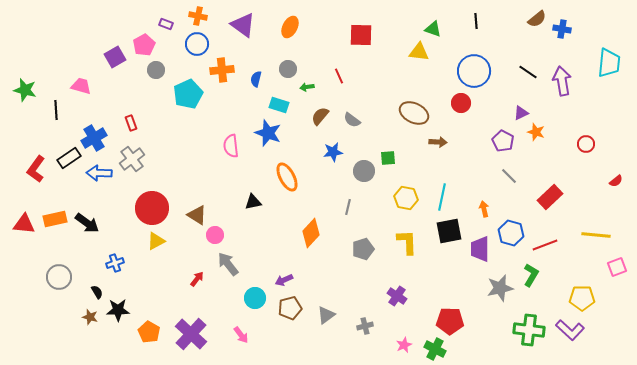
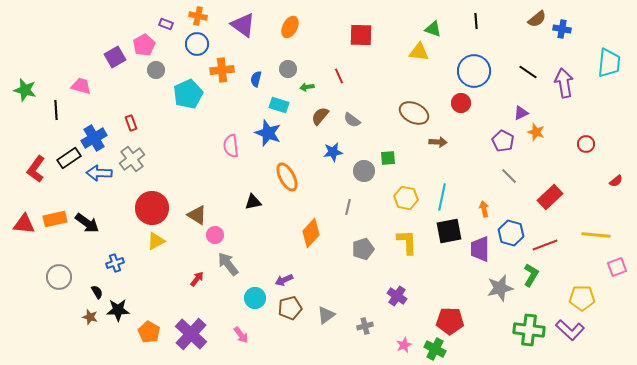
purple arrow at (562, 81): moved 2 px right, 2 px down
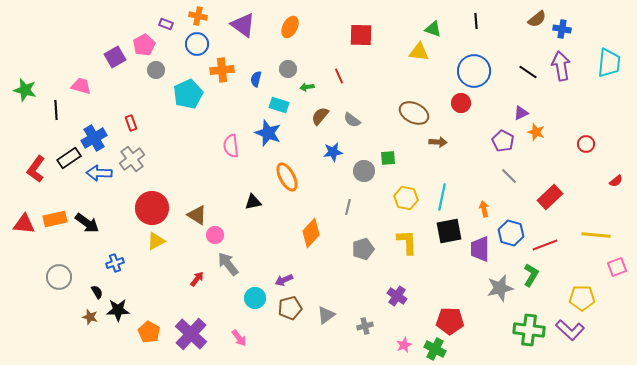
purple arrow at (564, 83): moved 3 px left, 17 px up
pink arrow at (241, 335): moved 2 px left, 3 px down
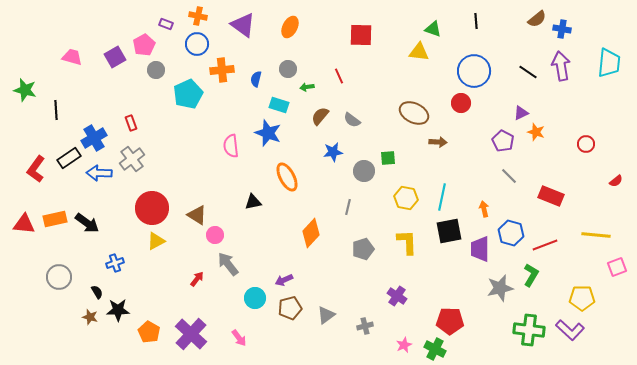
pink trapezoid at (81, 86): moved 9 px left, 29 px up
red rectangle at (550, 197): moved 1 px right, 1 px up; rotated 65 degrees clockwise
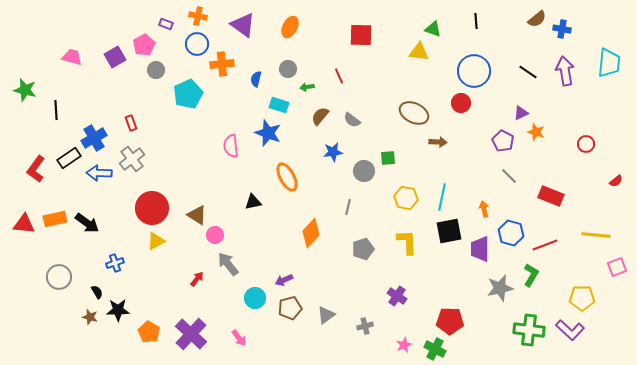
purple arrow at (561, 66): moved 4 px right, 5 px down
orange cross at (222, 70): moved 6 px up
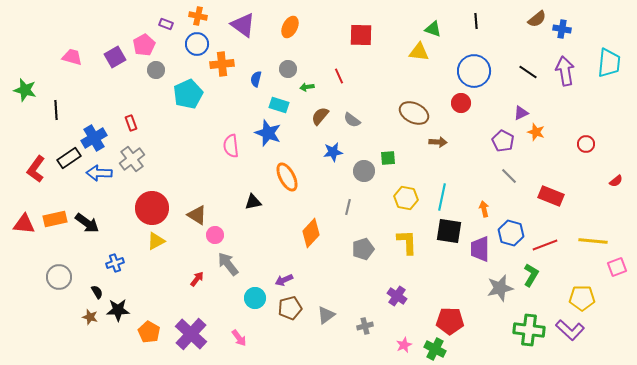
black square at (449, 231): rotated 20 degrees clockwise
yellow line at (596, 235): moved 3 px left, 6 px down
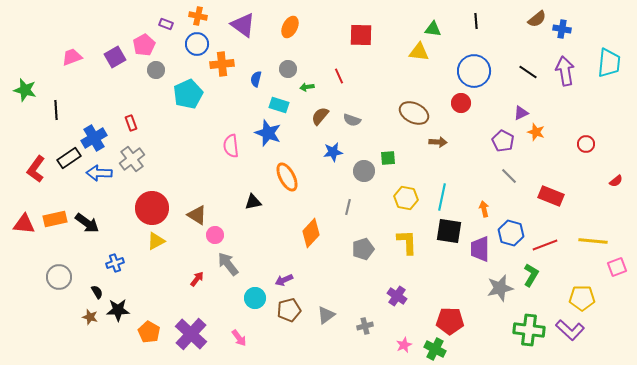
green triangle at (433, 29): rotated 12 degrees counterclockwise
pink trapezoid at (72, 57): rotated 35 degrees counterclockwise
gray semicircle at (352, 120): rotated 18 degrees counterclockwise
brown pentagon at (290, 308): moved 1 px left, 2 px down
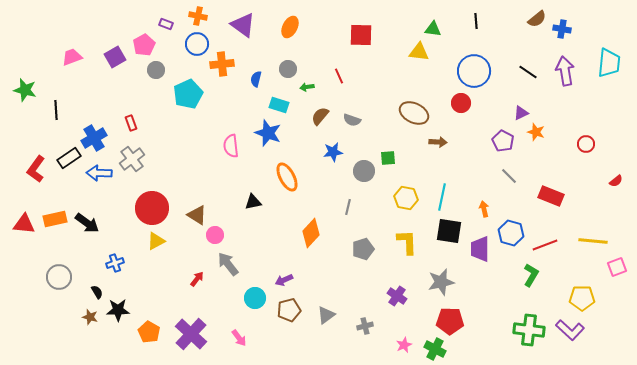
gray star at (500, 288): moved 59 px left, 6 px up
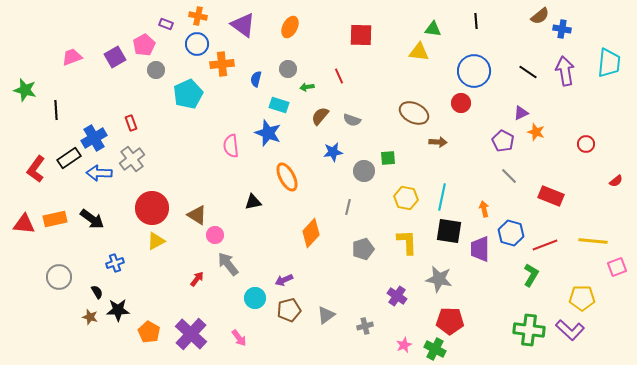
brown semicircle at (537, 19): moved 3 px right, 3 px up
black arrow at (87, 223): moved 5 px right, 4 px up
gray star at (441, 282): moved 2 px left, 3 px up; rotated 24 degrees clockwise
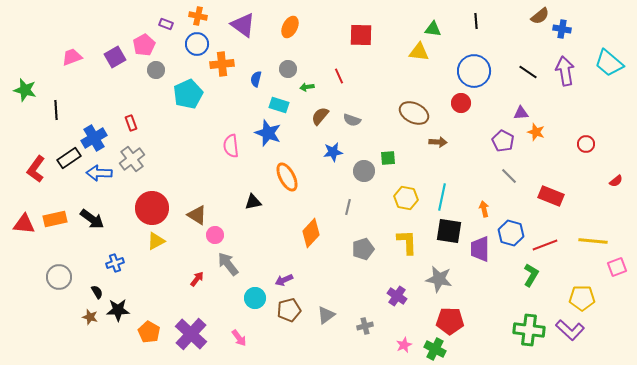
cyan trapezoid at (609, 63): rotated 124 degrees clockwise
purple triangle at (521, 113): rotated 21 degrees clockwise
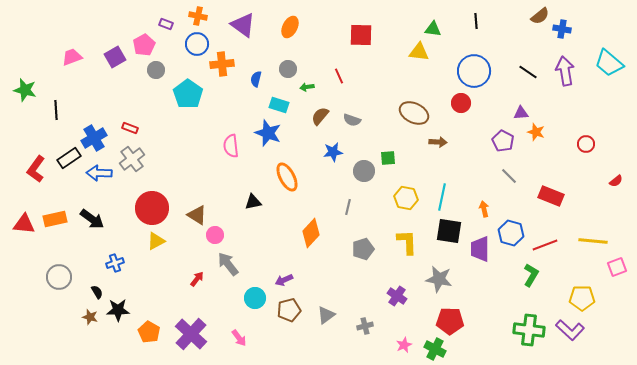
cyan pentagon at (188, 94): rotated 12 degrees counterclockwise
red rectangle at (131, 123): moved 1 px left, 5 px down; rotated 49 degrees counterclockwise
